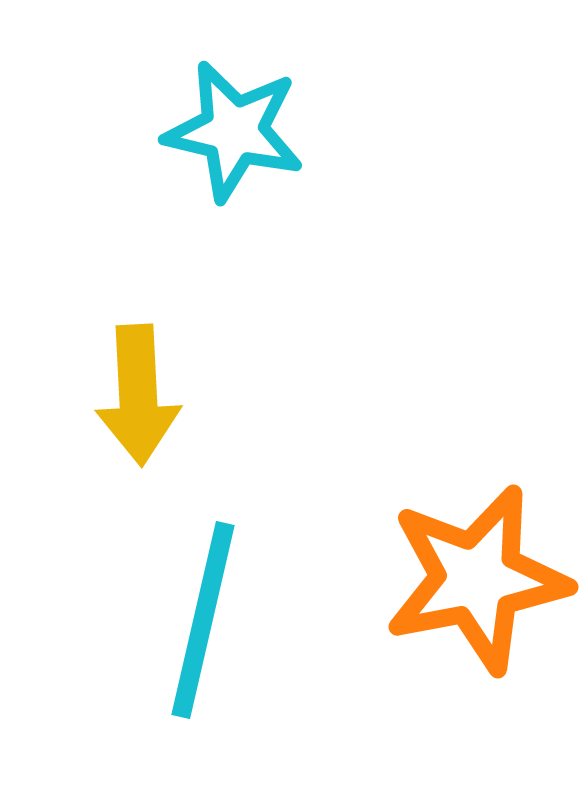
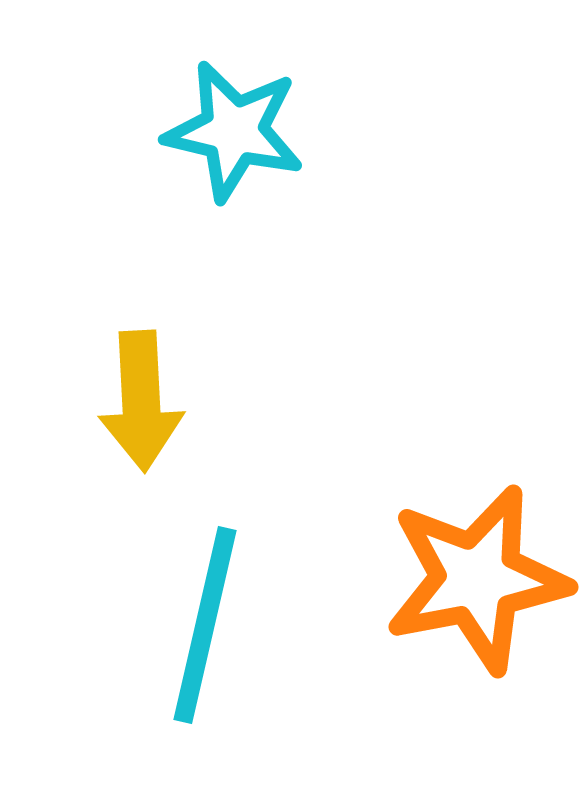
yellow arrow: moved 3 px right, 6 px down
cyan line: moved 2 px right, 5 px down
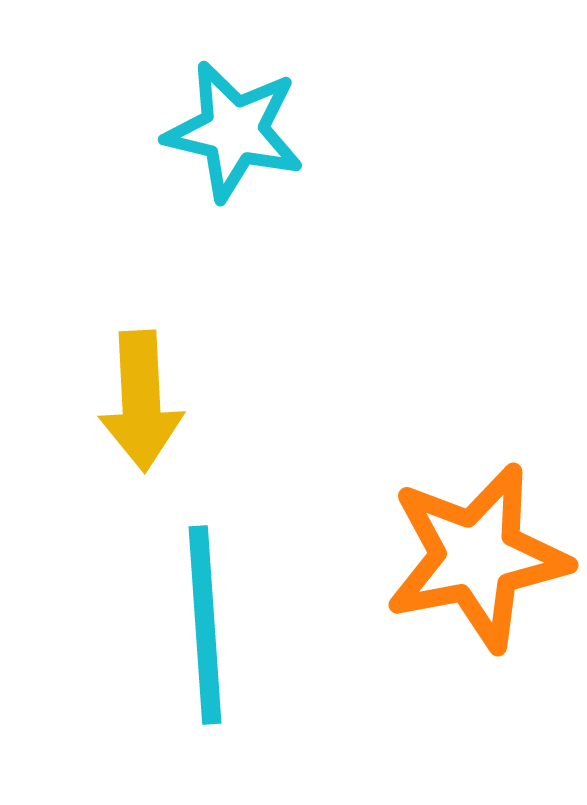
orange star: moved 22 px up
cyan line: rotated 17 degrees counterclockwise
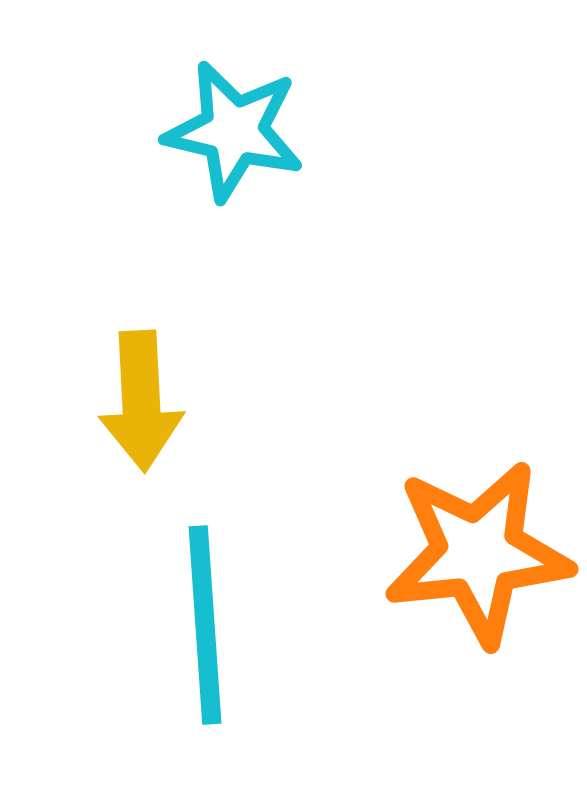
orange star: moved 1 px right, 4 px up; rotated 5 degrees clockwise
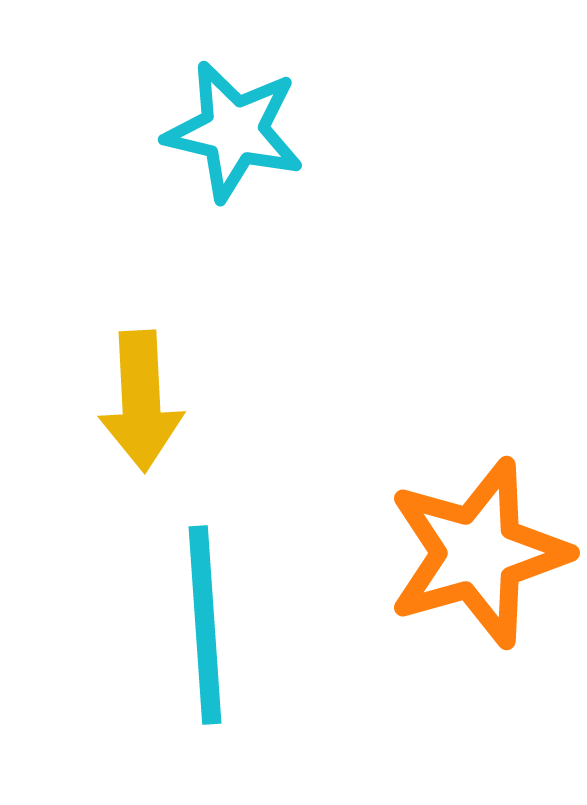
orange star: rotated 10 degrees counterclockwise
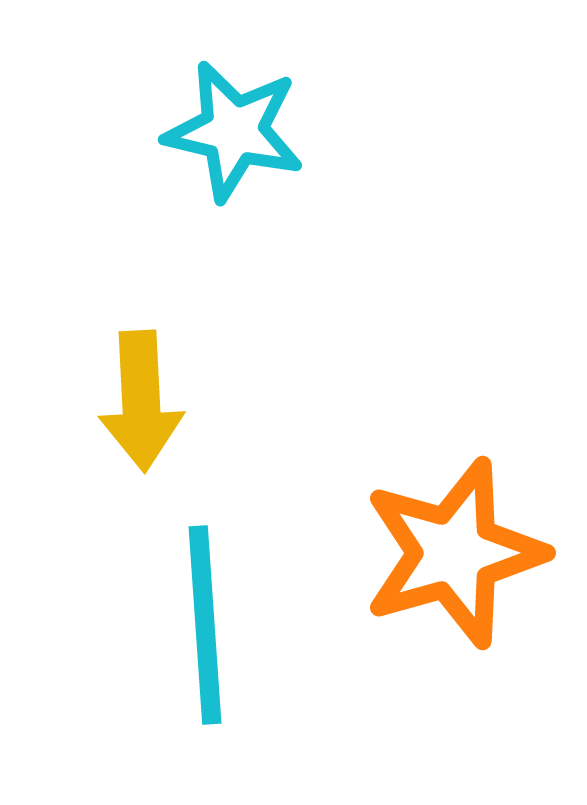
orange star: moved 24 px left
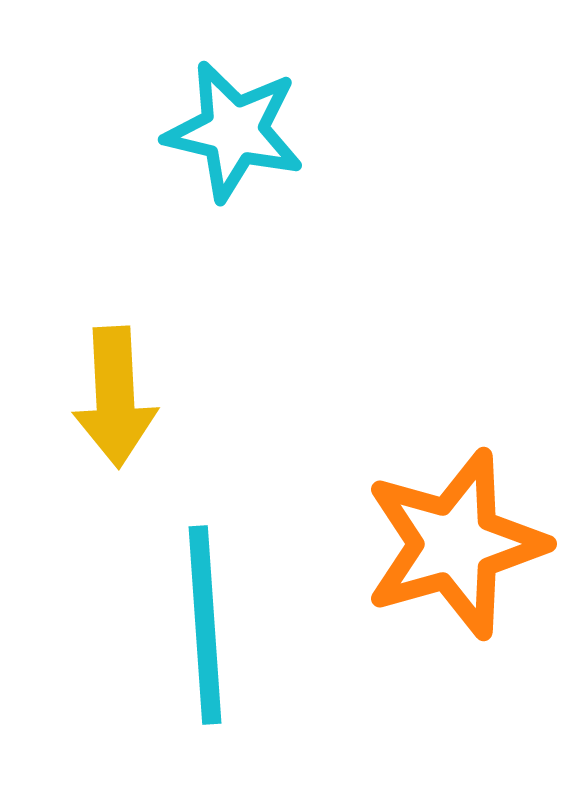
yellow arrow: moved 26 px left, 4 px up
orange star: moved 1 px right, 9 px up
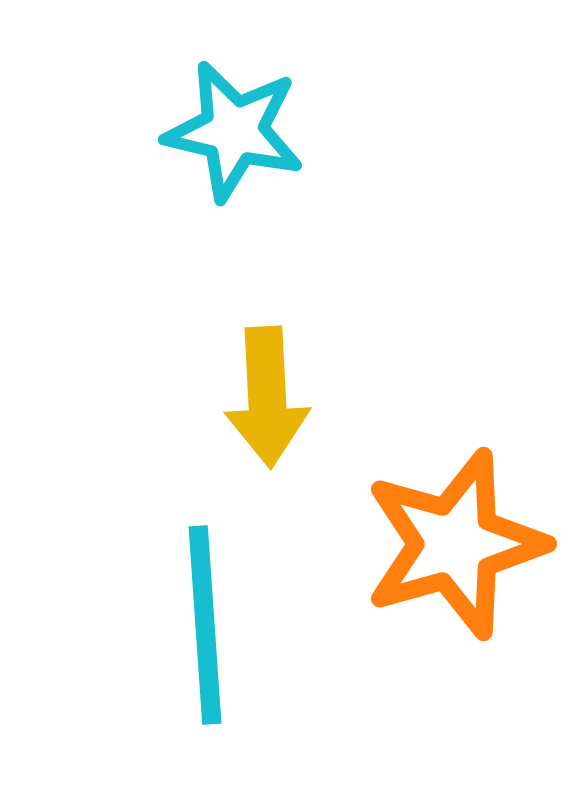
yellow arrow: moved 152 px right
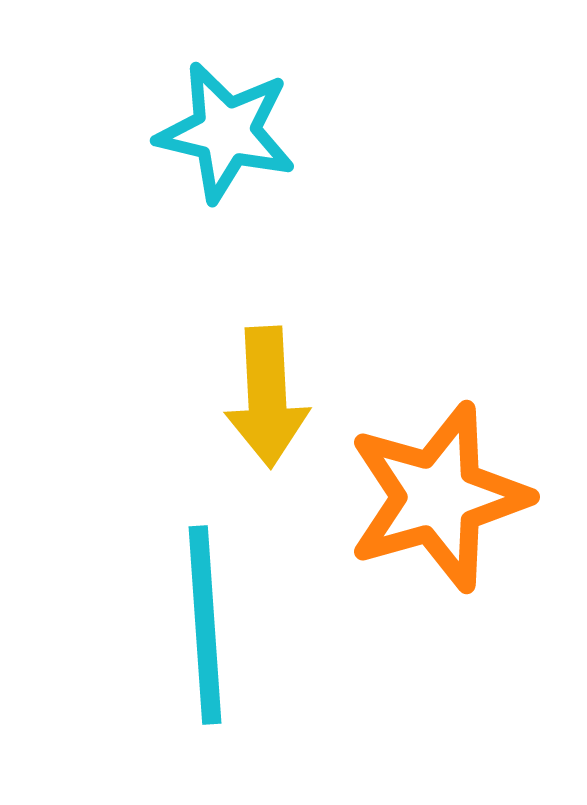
cyan star: moved 8 px left, 1 px down
orange star: moved 17 px left, 47 px up
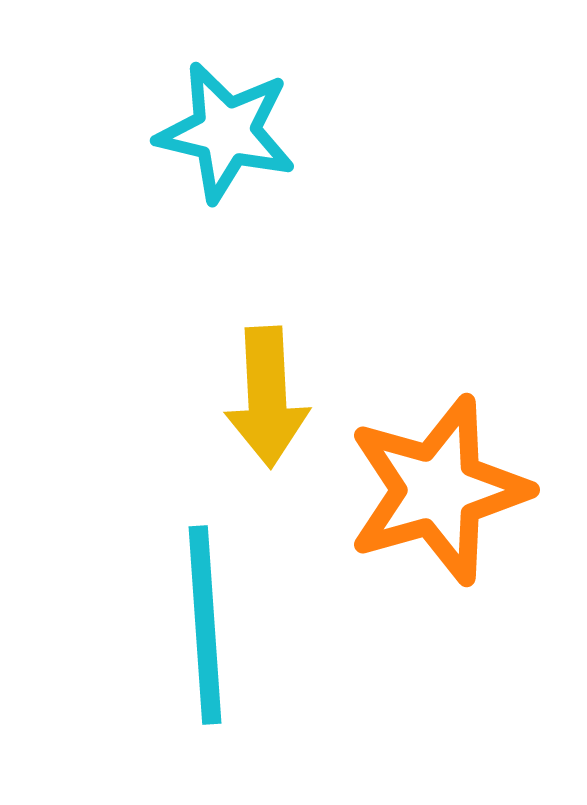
orange star: moved 7 px up
